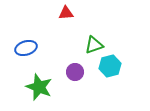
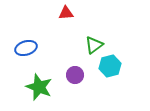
green triangle: rotated 18 degrees counterclockwise
purple circle: moved 3 px down
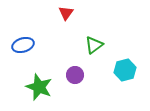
red triangle: rotated 49 degrees counterclockwise
blue ellipse: moved 3 px left, 3 px up
cyan hexagon: moved 15 px right, 4 px down
